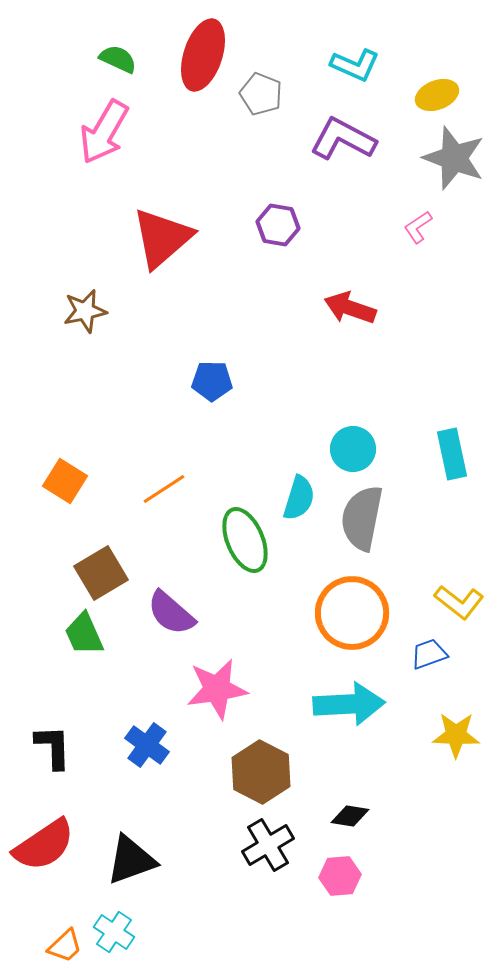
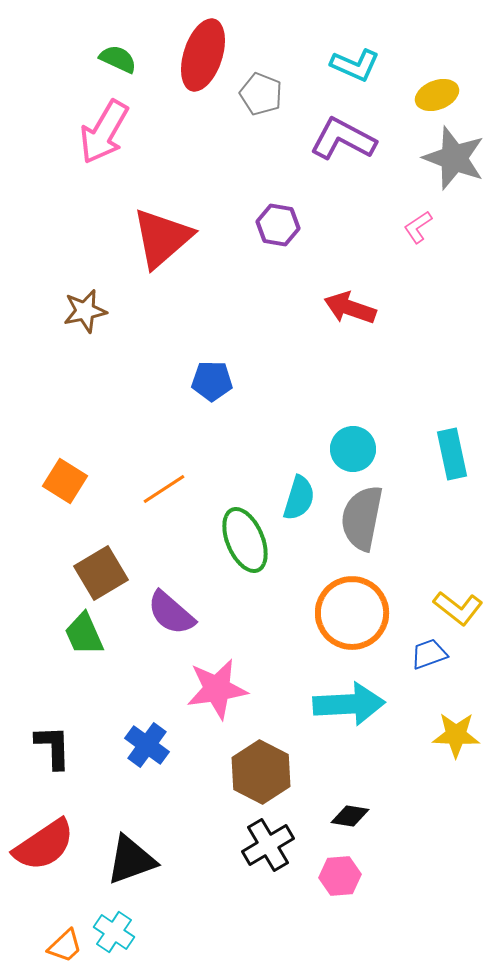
yellow L-shape: moved 1 px left, 6 px down
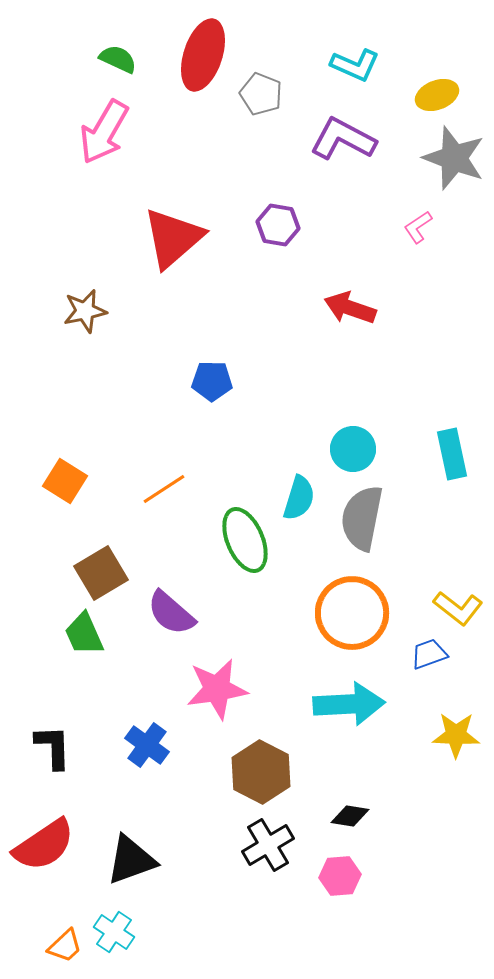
red triangle: moved 11 px right
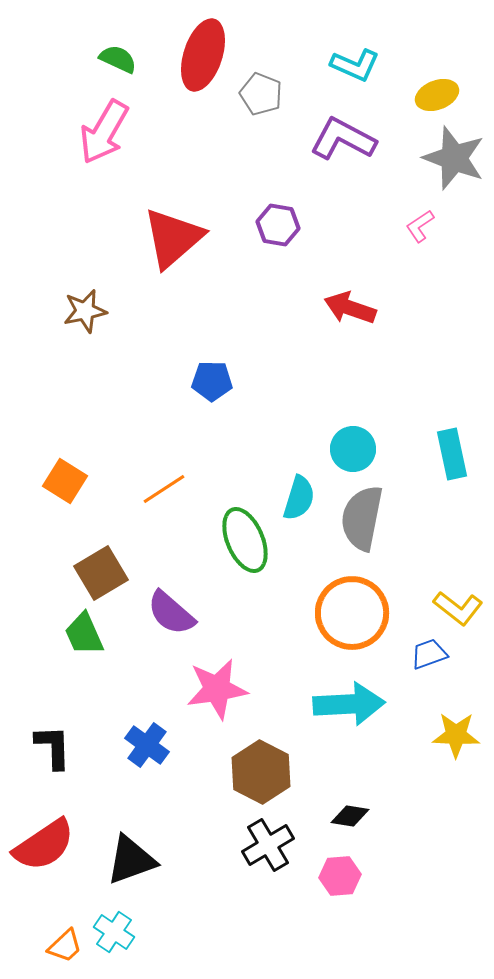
pink L-shape: moved 2 px right, 1 px up
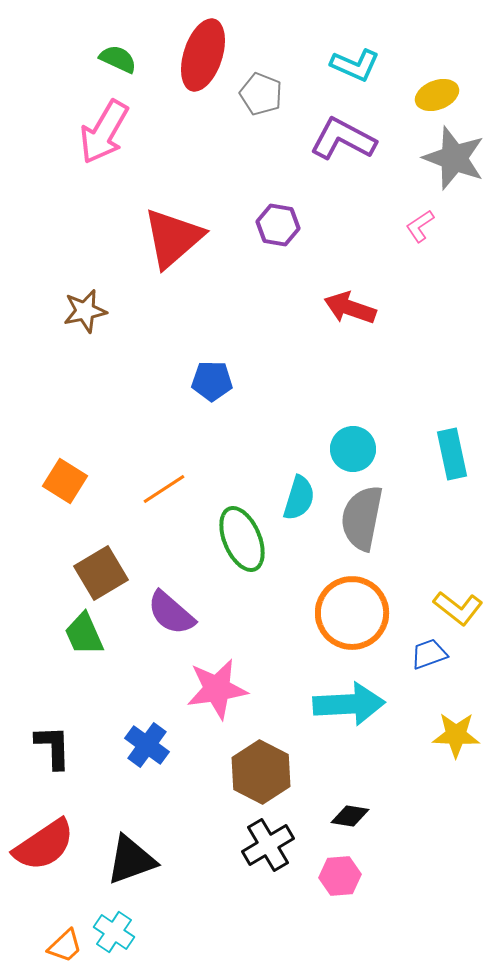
green ellipse: moved 3 px left, 1 px up
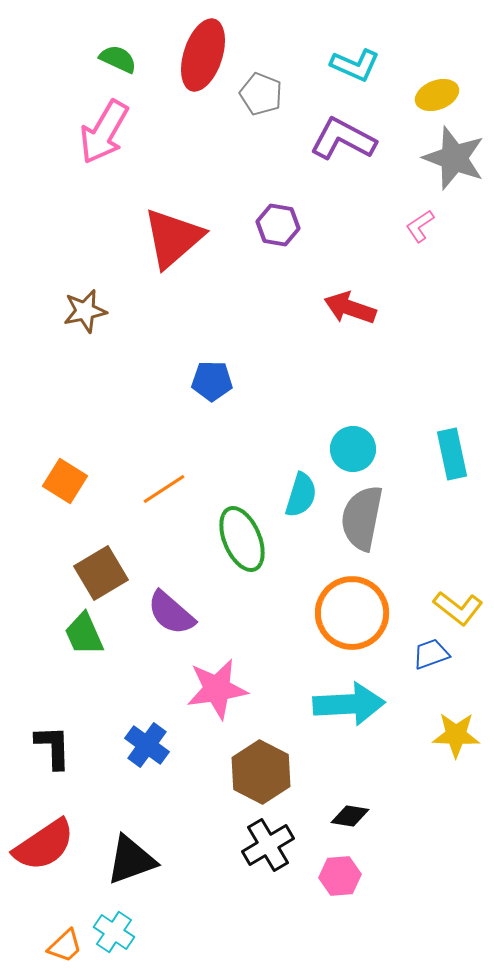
cyan semicircle: moved 2 px right, 3 px up
blue trapezoid: moved 2 px right
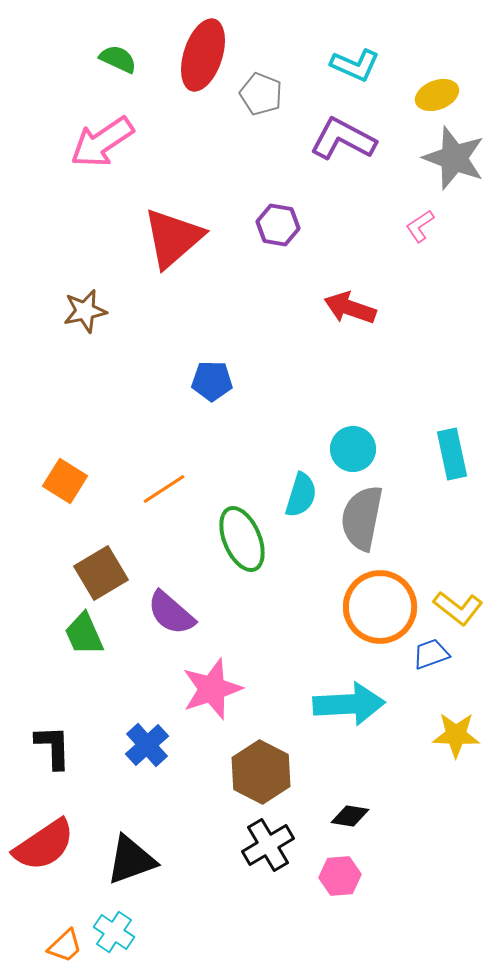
pink arrow: moved 2 px left, 10 px down; rotated 26 degrees clockwise
orange circle: moved 28 px right, 6 px up
pink star: moved 5 px left; rotated 10 degrees counterclockwise
blue cross: rotated 12 degrees clockwise
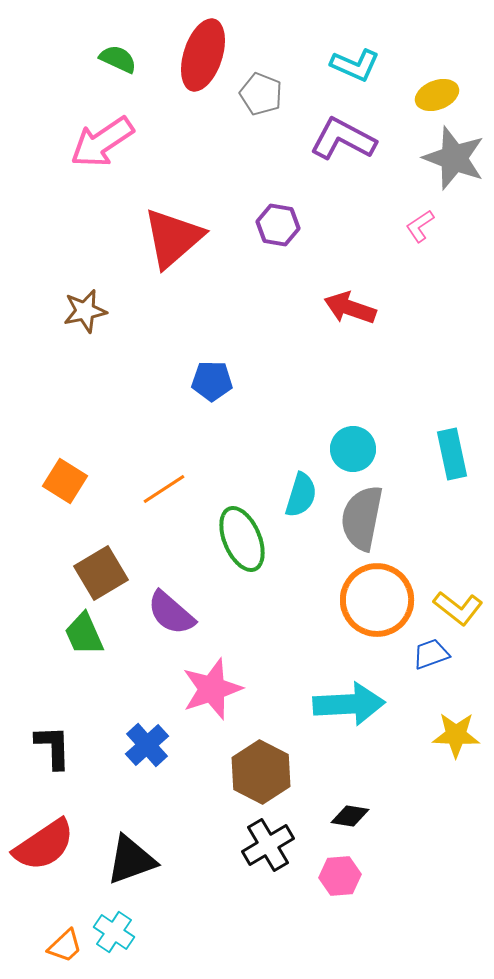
orange circle: moved 3 px left, 7 px up
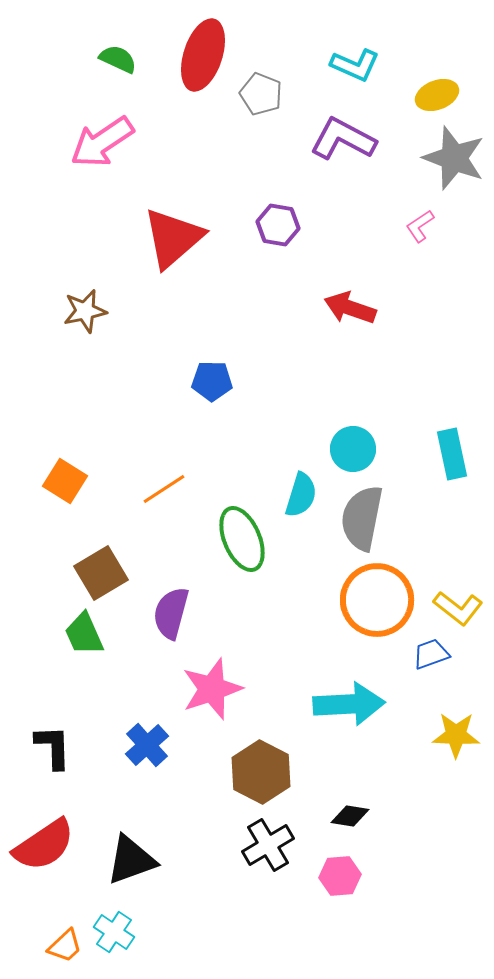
purple semicircle: rotated 64 degrees clockwise
